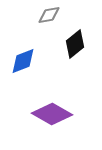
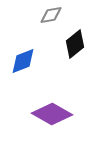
gray diamond: moved 2 px right
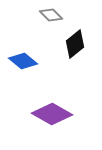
gray diamond: rotated 55 degrees clockwise
blue diamond: rotated 60 degrees clockwise
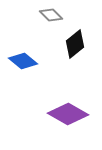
purple diamond: moved 16 px right
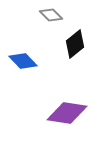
blue diamond: rotated 8 degrees clockwise
purple diamond: moved 1 px left, 1 px up; rotated 21 degrees counterclockwise
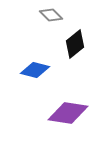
blue diamond: moved 12 px right, 9 px down; rotated 32 degrees counterclockwise
purple diamond: moved 1 px right
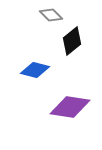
black diamond: moved 3 px left, 3 px up
purple diamond: moved 2 px right, 6 px up
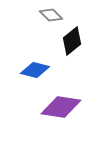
purple diamond: moved 9 px left
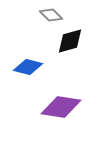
black diamond: moved 2 px left; rotated 24 degrees clockwise
blue diamond: moved 7 px left, 3 px up
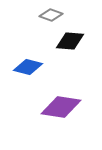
gray diamond: rotated 25 degrees counterclockwise
black diamond: rotated 20 degrees clockwise
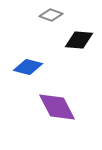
black diamond: moved 9 px right, 1 px up
purple diamond: moved 4 px left; rotated 54 degrees clockwise
